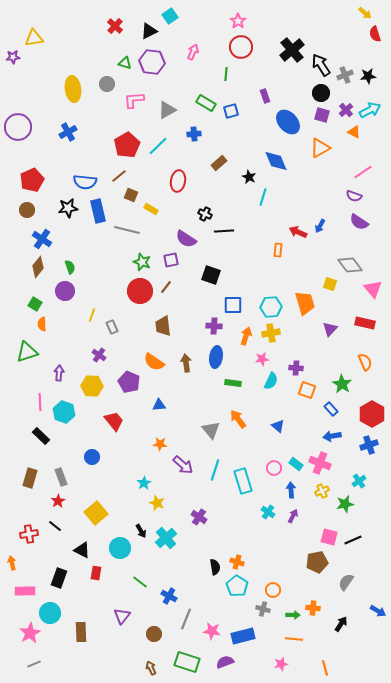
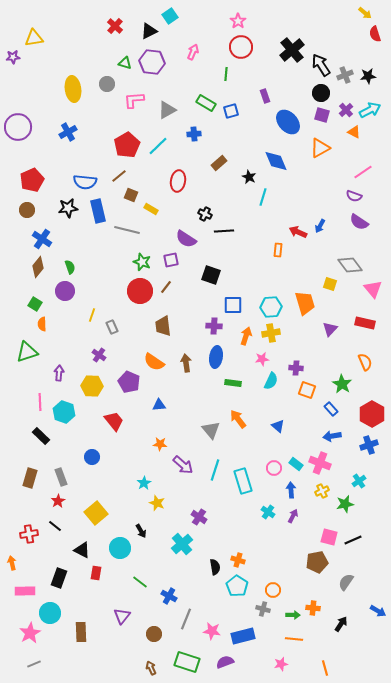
cyan cross at (166, 538): moved 16 px right, 6 px down
orange cross at (237, 562): moved 1 px right, 2 px up
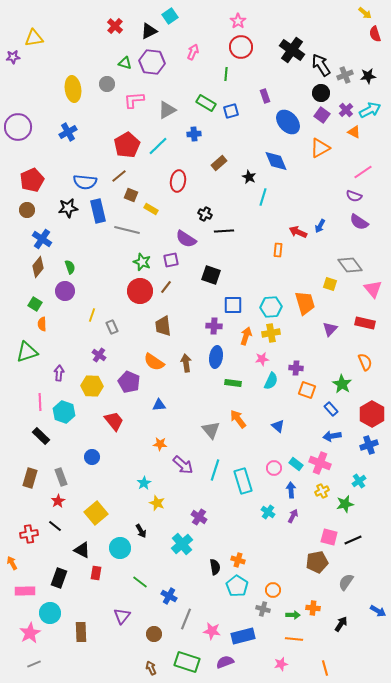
black cross at (292, 50): rotated 15 degrees counterclockwise
purple square at (322, 115): rotated 21 degrees clockwise
orange arrow at (12, 563): rotated 16 degrees counterclockwise
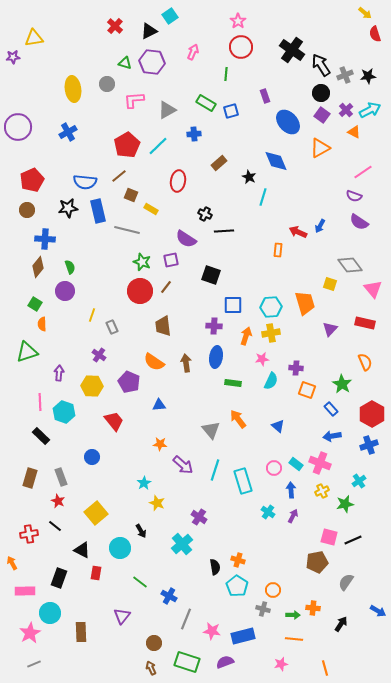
blue cross at (42, 239): moved 3 px right; rotated 30 degrees counterclockwise
red star at (58, 501): rotated 16 degrees counterclockwise
brown circle at (154, 634): moved 9 px down
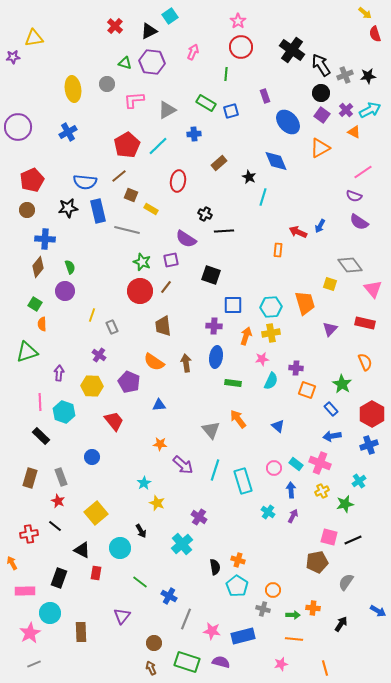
purple semicircle at (225, 662): moved 4 px left; rotated 36 degrees clockwise
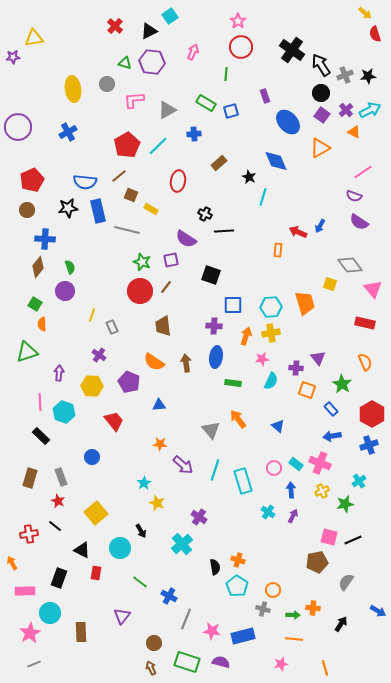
purple triangle at (330, 329): moved 12 px left, 29 px down; rotated 21 degrees counterclockwise
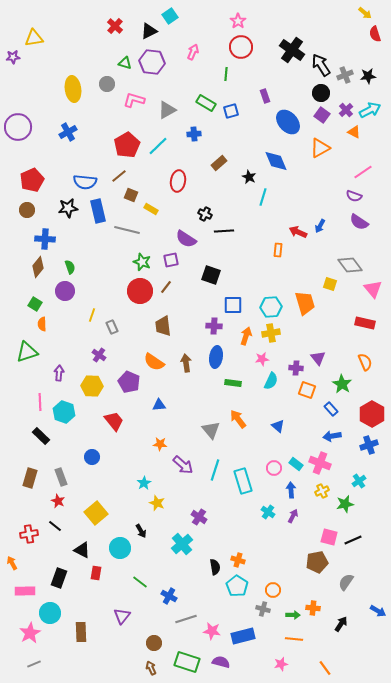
pink L-shape at (134, 100): rotated 20 degrees clockwise
gray line at (186, 619): rotated 50 degrees clockwise
orange line at (325, 668): rotated 21 degrees counterclockwise
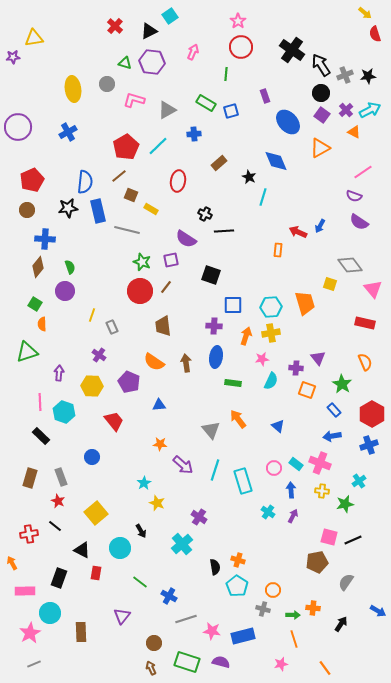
red pentagon at (127, 145): moved 1 px left, 2 px down
blue semicircle at (85, 182): rotated 90 degrees counterclockwise
blue rectangle at (331, 409): moved 3 px right, 1 px down
yellow cross at (322, 491): rotated 32 degrees clockwise
orange line at (294, 639): rotated 66 degrees clockwise
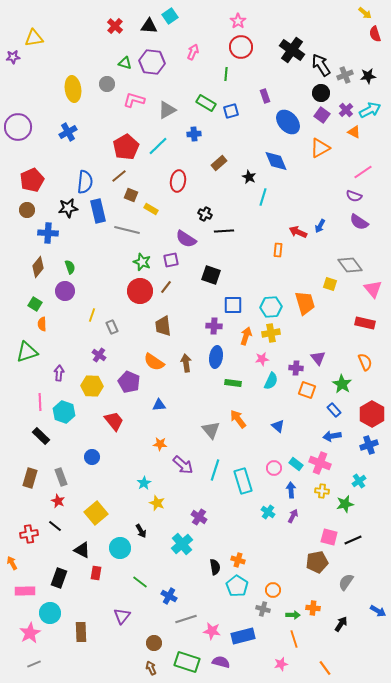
black triangle at (149, 31): moved 5 px up; rotated 30 degrees clockwise
blue cross at (45, 239): moved 3 px right, 6 px up
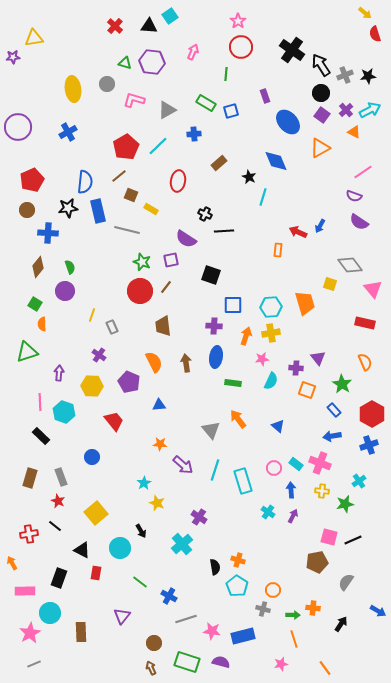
orange semicircle at (154, 362): rotated 150 degrees counterclockwise
